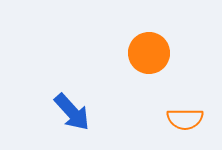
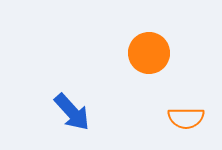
orange semicircle: moved 1 px right, 1 px up
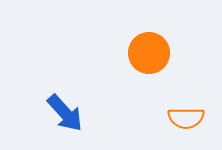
blue arrow: moved 7 px left, 1 px down
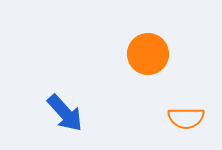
orange circle: moved 1 px left, 1 px down
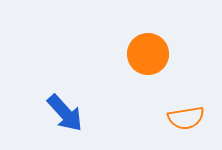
orange semicircle: rotated 9 degrees counterclockwise
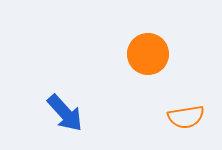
orange semicircle: moved 1 px up
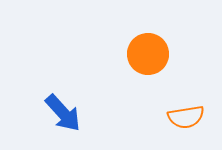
blue arrow: moved 2 px left
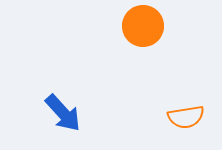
orange circle: moved 5 px left, 28 px up
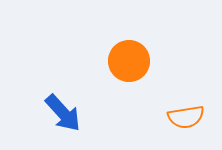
orange circle: moved 14 px left, 35 px down
